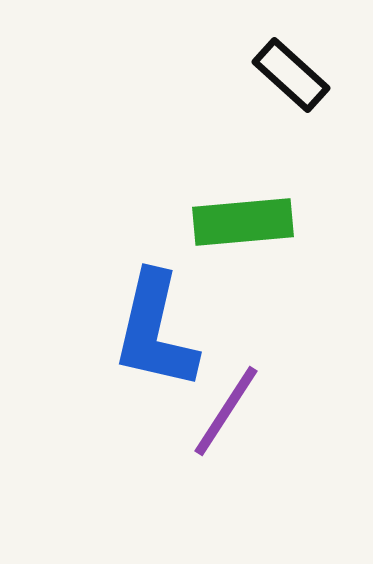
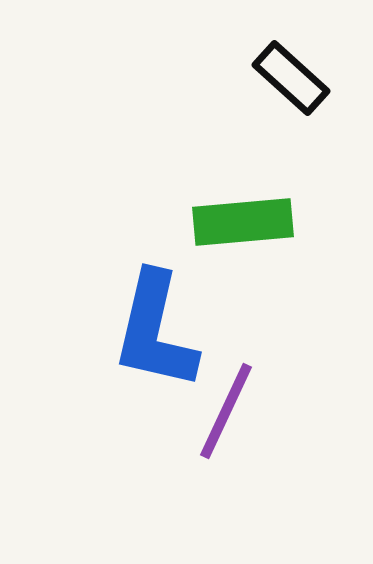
black rectangle: moved 3 px down
purple line: rotated 8 degrees counterclockwise
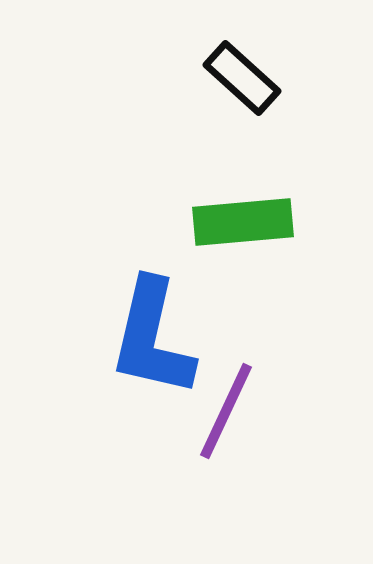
black rectangle: moved 49 px left
blue L-shape: moved 3 px left, 7 px down
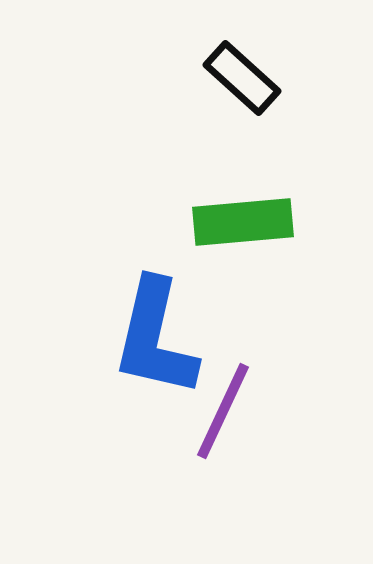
blue L-shape: moved 3 px right
purple line: moved 3 px left
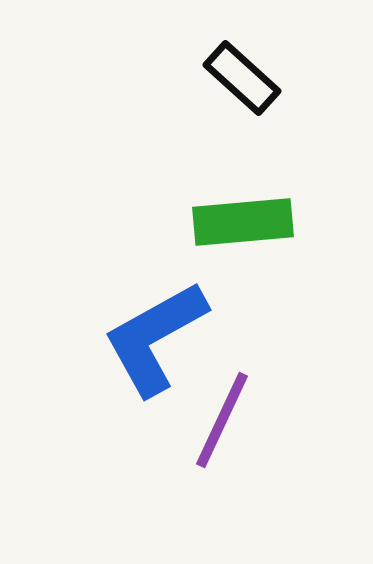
blue L-shape: rotated 48 degrees clockwise
purple line: moved 1 px left, 9 px down
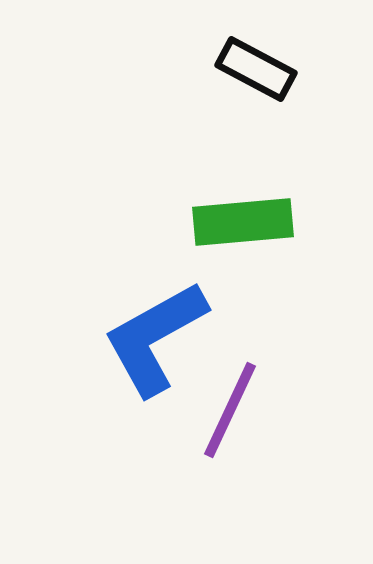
black rectangle: moved 14 px right, 9 px up; rotated 14 degrees counterclockwise
purple line: moved 8 px right, 10 px up
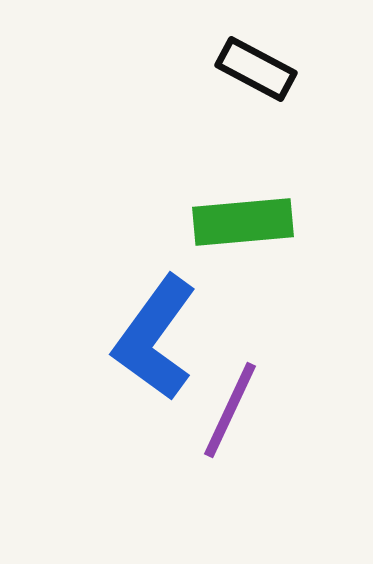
blue L-shape: rotated 25 degrees counterclockwise
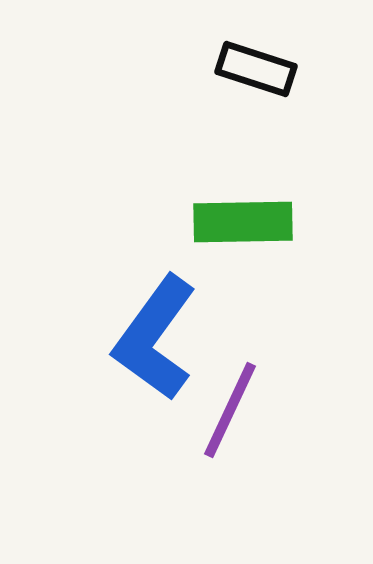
black rectangle: rotated 10 degrees counterclockwise
green rectangle: rotated 4 degrees clockwise
